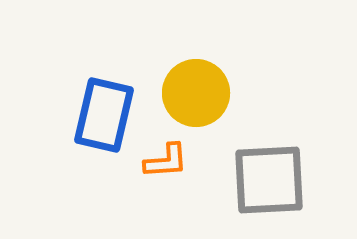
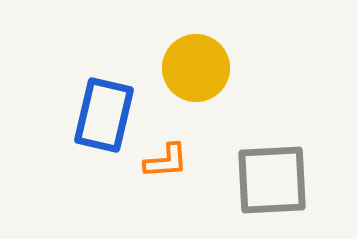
yellow circle: moved 25 px up
gray square: moved 3 px right
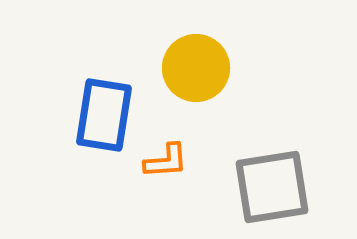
blue rectangle: rotated 4 degrees counterclockwise
gray square: moved 7 px down; rotated 6 degrees counterclockwise
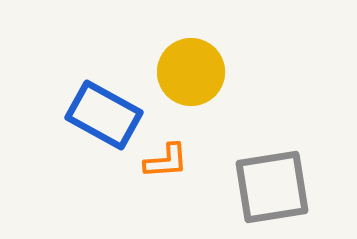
yellow circle: moved 5 px left, 4 px down
blue rectangle: rotated 70 degrees counterclockwise
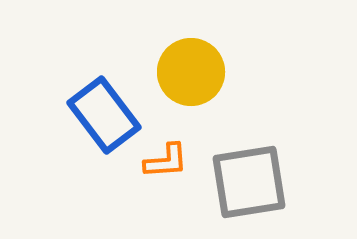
blue rectangle: rotated 24 degrees clockwise
gray square: moved 23 px left, 5 px up
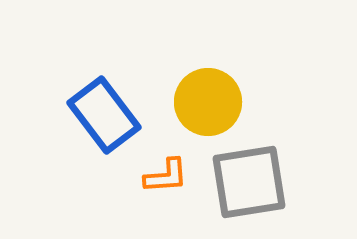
yellow circle: moved 17 px right, 30 px down
orange L-shape: moved 15 px down
